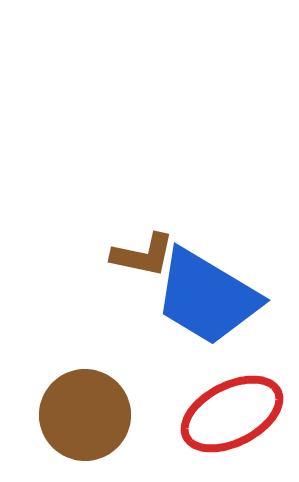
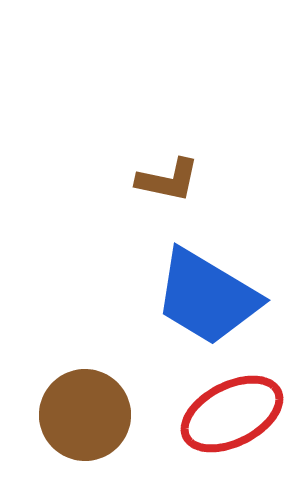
brown L-shape: moved 25 px right, 75 px up
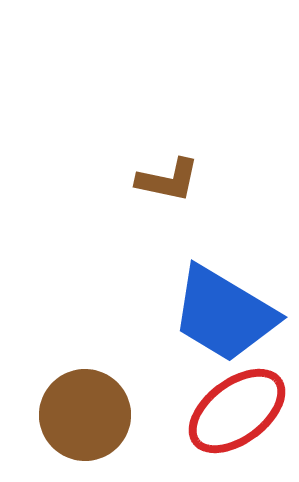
blue trapezoid: moved 17 px right, 17 px down
red ellipse: moved 5 px right, 3 px up; rotated 10 degrees counterclockwise
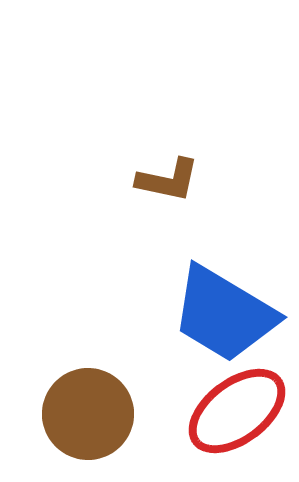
brown circle: moved 3 px right, 1 px up
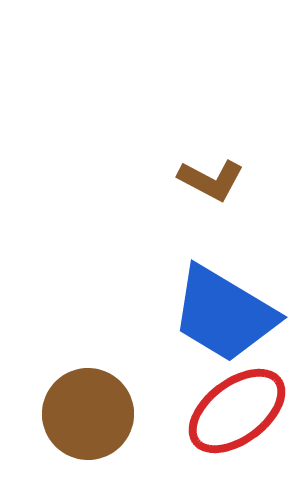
brown L-shape: moved 43 px right; rotated 16 degrees clockwise
